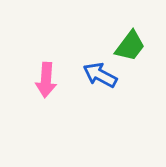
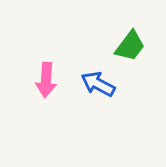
blue arrow: moved 2 px left, 9 px down
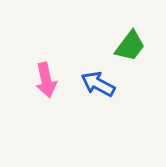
pink arrow: rotated 16 degrees counterclockwise
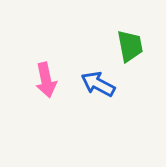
green trapezoid: rotated 48 degrees counterclockwise
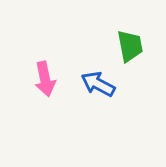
pink arrow: moved 1 px left, 1 px up
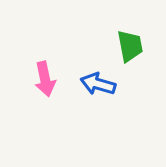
blue arrow: rotated 12 degrees counterclockwise
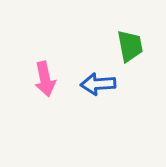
blue arrow: rotated 20 degrees counterclockwise
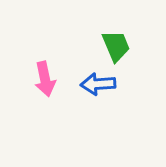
green trapezoid: moved 14 px left; rotated 12 degrees counterclockwise
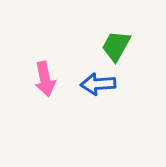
green trapezoid: rotated 128 degrees counterclockwise
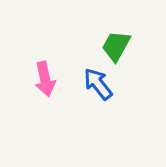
blue arrow: rotated 56 degrees clockwise
